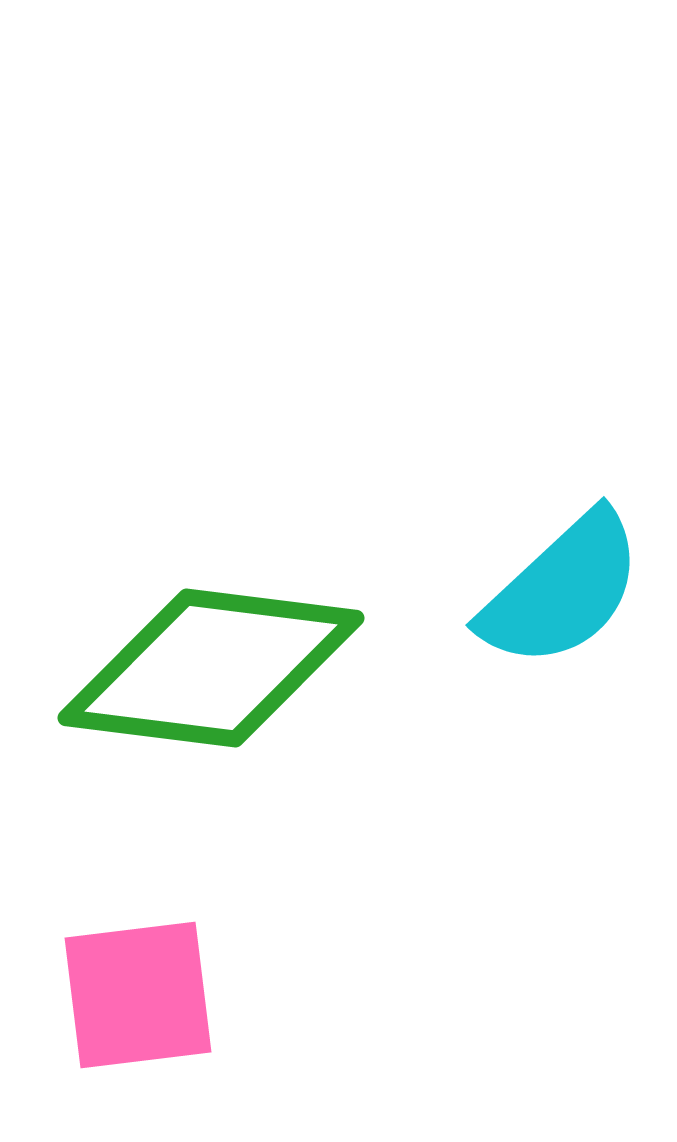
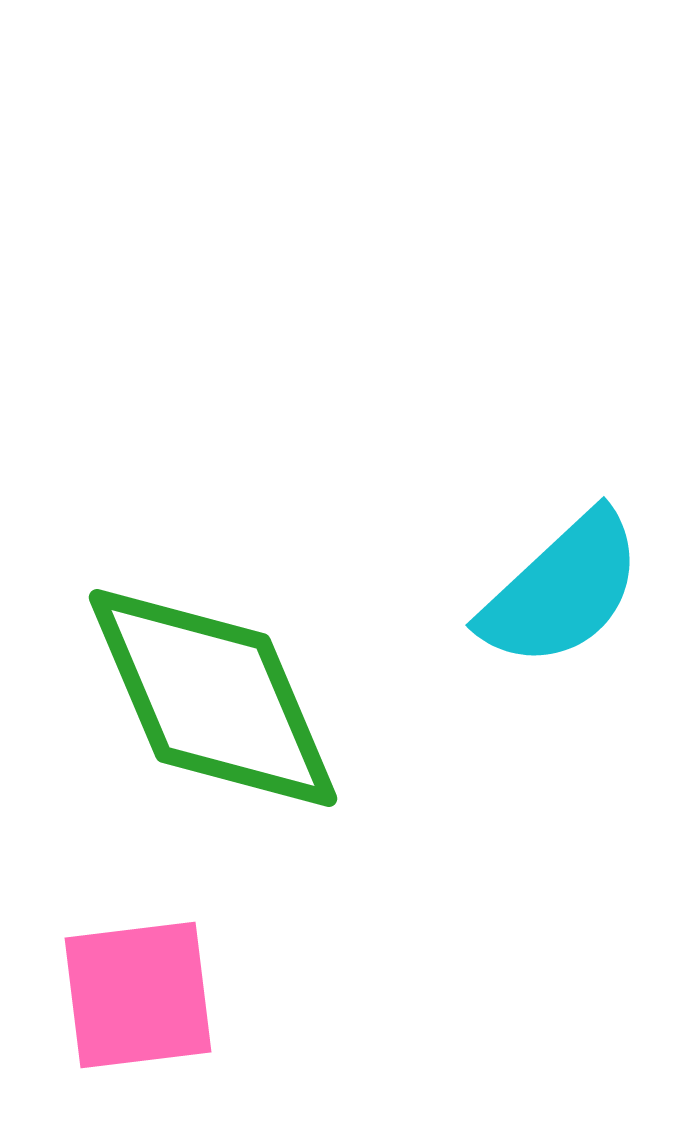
green diamond: moved 2 px right, 30 px down; rotated 60 degrees clockwise
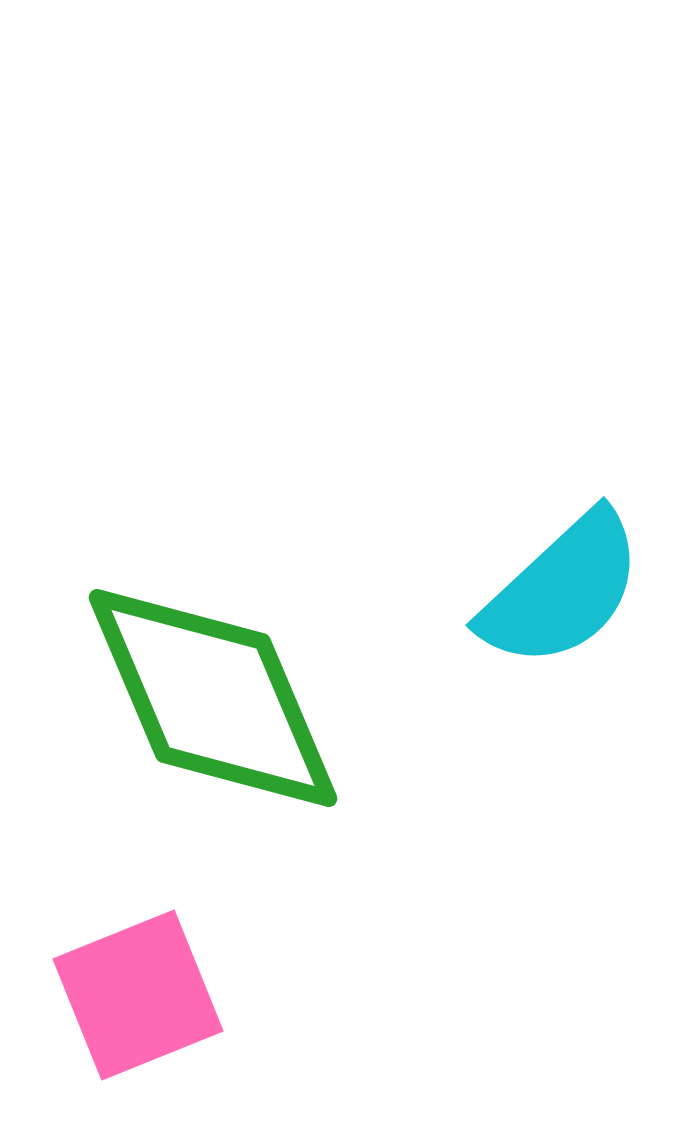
pink square: rotated 15 degrees counterclockwise
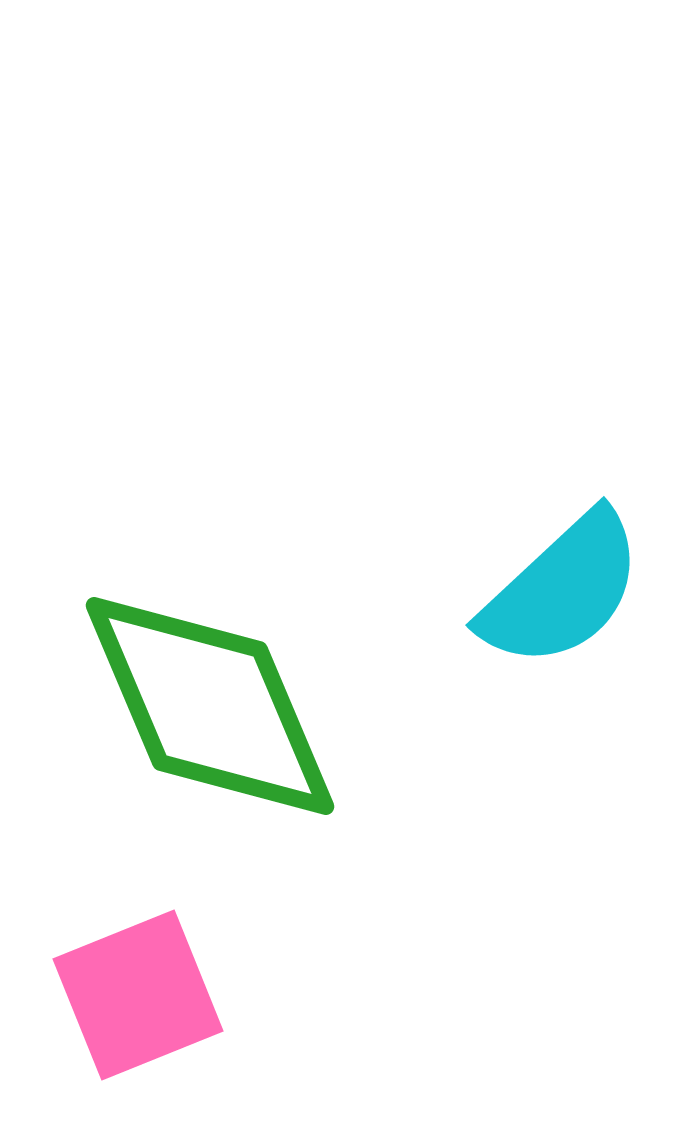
green diamond: moved 3 px left, 8 px down
